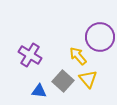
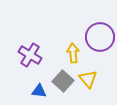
yellow arrow: moved 5 px left, 3 px up; rotated 36 degrees clockwise
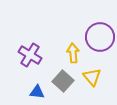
yellow triangle: moved 4 px right, 2 px up
blue triangle: moved 2 px left, 1 px down
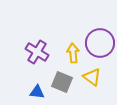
purple circle: moved 6 px down
purple cross: moved 7 px right, 3 px up
yellow triangle: rotated 12 degrees counterclockwise
gray square: moved 1 px left, 1 px down; rotated 20 degrees counterclockwise
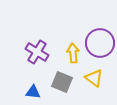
yellow triangle: moved 2 px right, 1 px down
blue triangle: moved 4 px left
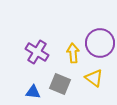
gray square: moved 2 px left, 2 px down
